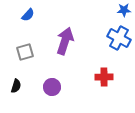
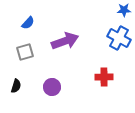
blue semicircle: moved 8 px down
purple arrow: rotated 52 degrees clockwise
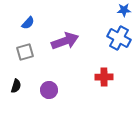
purple circle: moved 3 px left, 3 px down
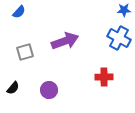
blue semicircle: moved 9 px left, 11 px up
black semicircle: moved 3 px left, 2 px down; rotated 24 degrees clockwise
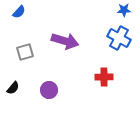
purple arrow: rotated 36 degrees clockwise
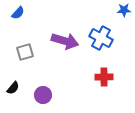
blue semicircle: moved 1 px left, 1 px down
blue cross: moved 18 px left
purple circle: moved 6 px left, 5 px down
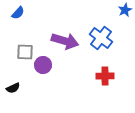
blue star: moved 1 px right; rotated 24 degrees counterclockwise
blue cross: rotated 10 degrees clockwise
gray square: rotated 18 degrees clockwise
red cross: moved 1 px right, 1 px up
black semicircle: rotated 24 degrees clockwise
purple circle: moved 30 px up
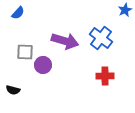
black semicircle: moved 2 px down; rotated 40 degrees clockwise
